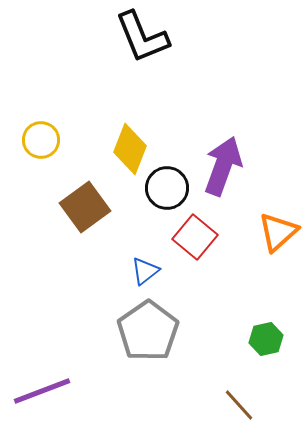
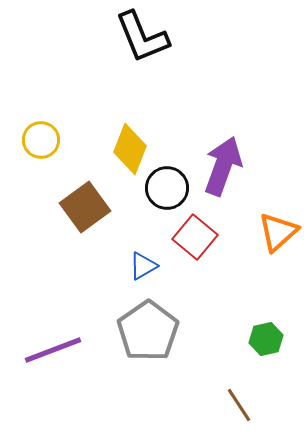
blue triangle: moved 2 px left, 5 px up; rotated 8 degrees clockwise
purple line: moved 11 px right, 41 px up
brown line: rotated 9 degrees clockwise
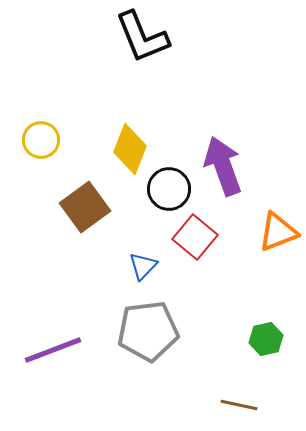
purple arrow: rotated 40 degrees counterclockwise
black circle: moved 2 px right, 1 px down
orange triangle: rotated 21 degrees clockwise
blue triangle: rotated 16 degrees counterclockwise
gray pentagon: rotated 28 degrees clockwise
brown line: rotated 45 degrees counterclockwise
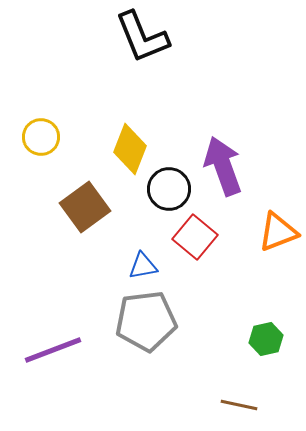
yellow circle: moved 3 px up
blue triangle: rotated 36 degrees clockwise
gray pentagon: moved 2 px left, 10 px up
